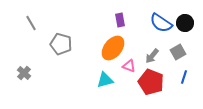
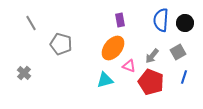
blue semicircle: moved 3 px up; rotated 60 degrees clockwise
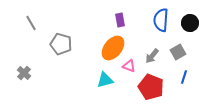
black circle: moved 5 px right
red pentagon: moved 5 px down
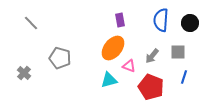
gray line: rotated 14 degrees counterclockwise
gray pentagon: moved 1 px left, 14 px down
gray square: rotated 28 degrees clockwise
cyan triangle: moved 4 px right
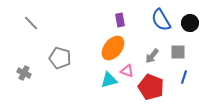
blue semicircle: rotated 35 degrees counterclockwise
pink triangle: moved 2 px left, 5 px down
gray cross: rotated 16 degrees counterclockwise
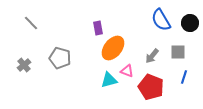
purple rectangle: moved 22 px left, 8 px down
gray cross: moved 8 px up; rotated 24 degrees clockwise
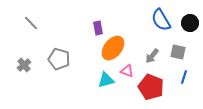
gray square: rotated 14 degrees clockwise
gray pentagon: moved 1 px left, 1 px down
cyan triangle: moved 3 px left
